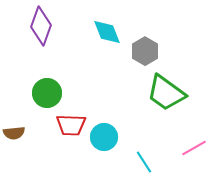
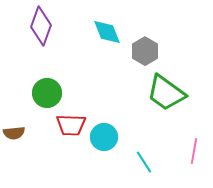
pink line: moved 3 px down; rotated 50 degrees counterclockwise
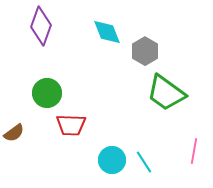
brown semicircle: rotated 30 degrees counterclockwise
cyan circle: moved 8 px right, 23 px down
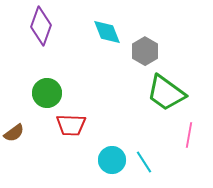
pink line: moved 5 px left, 16 px up
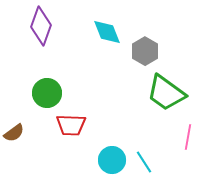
pink line: moved 1 px left, 2 px down
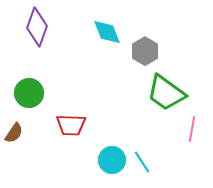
purple diamond: moved 4 px left, 1 px down
green circle: moved 18 px left
brown semicircle: rotated 20 degrees counterclockwise
pink line: moved 4 px right, 8 px up
cyan line: moved 2 px left
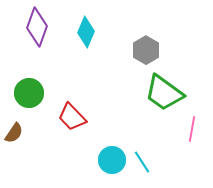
cyan diamond: moved 21 px left; rotated 44 degrees clockwise
gray hexagon: moved 1 px right, 1 px up
green trapezoid: moved 2 px left
red trapezoid: moved 1 px right, 8 px up; rotated 44 degrees clockwise
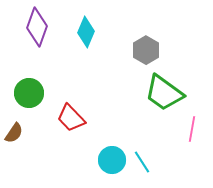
red trapezoid: moved 1 px left, 1 px down
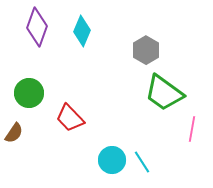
cyan diamond: moved 4 px left, 1 px up
red trapezoid: moved 1 px left
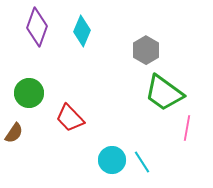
pink line: moved 5 px left, 1 px up
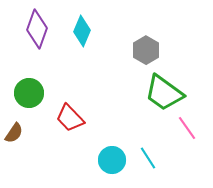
purple diamond: moved 2 px down
pink line: rotated 45 degrees counterclockwise
cyan line: moved 6 px right, 4 px up
